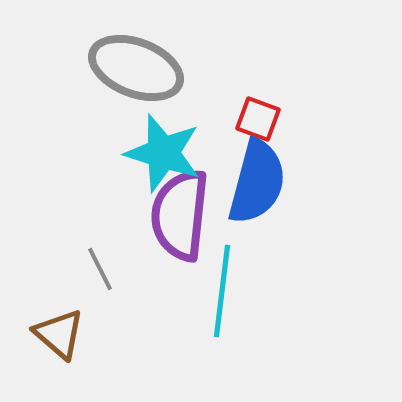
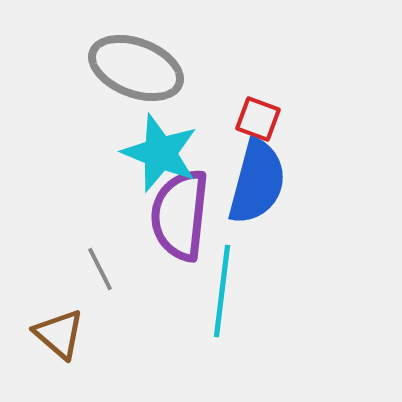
cyan star: moved 3 px left; rotated 4 degrees clockwise
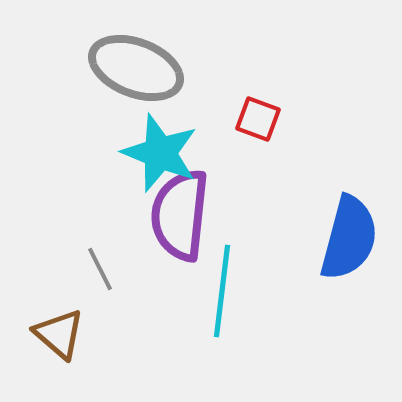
blue semicircle: moved 92 px right, 56 px down
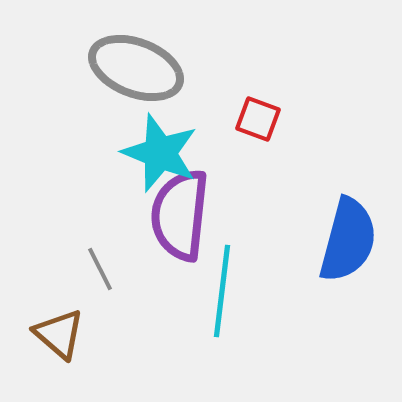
blue semicircle: moved 1 px left, 2 px down
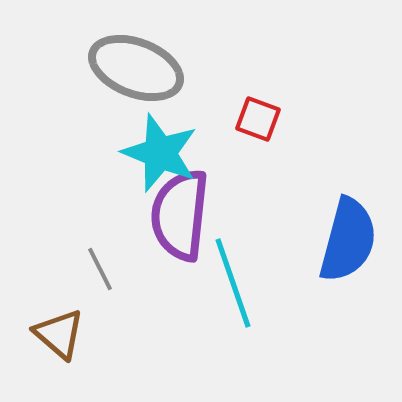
cyan line: moved 11 px right, 8 px up; rotated 26 degrees counterclockwise
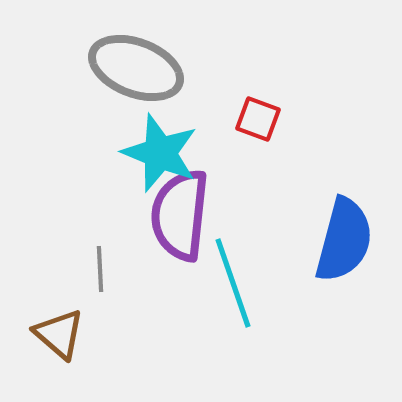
blue semicircle: moved 4 px left
gray line: rotated 24 degrees clockwise
